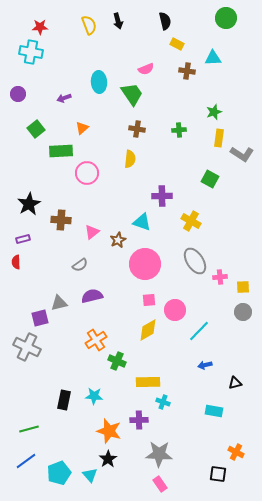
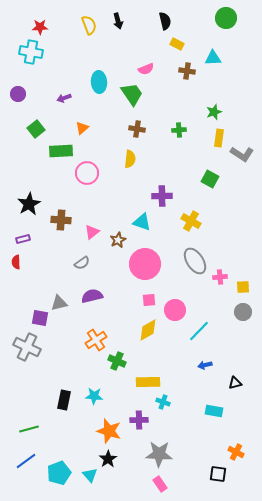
gray semicircle at (80, 265): moved 2 px right, 2 px up
purple square at (40, 318): rotated 24 degrees clockwise
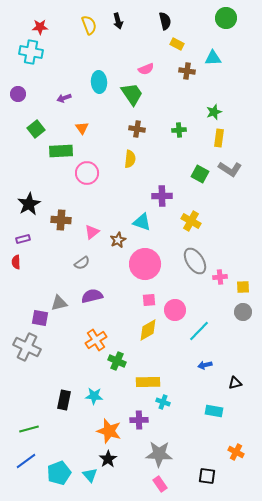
orange triangle at (82, 128): rotated 24 degrees counterclockwise
gray L-shape at (242, 154): moved 12 px left, 15 px down
green square at (210, 179): moved 10 px left, 5 px up
black square at (218, 474): moved 11 px left, 2 px down
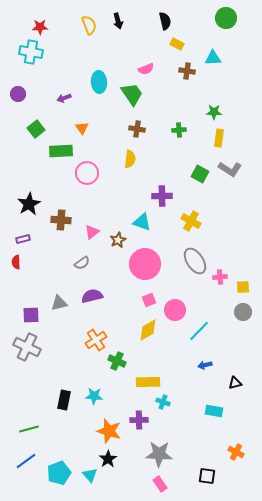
green star at (214, 112): rotated 21 degrees clockwise
pink square at (149, 300): rotated 16 degrees counterclockwise
purple square at (40, 318): moved 9 px left, 3 px up; rotated 12 degrees counterclockwise
